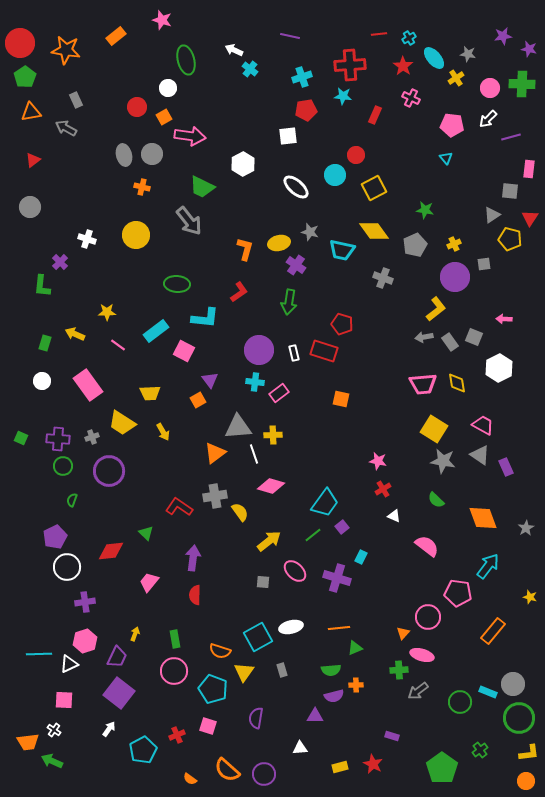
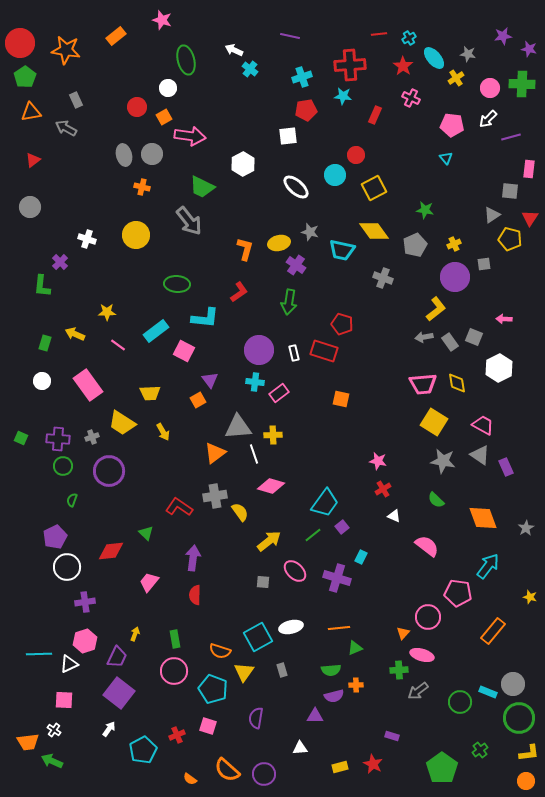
yellow square at (434, 429): moved 7 px up
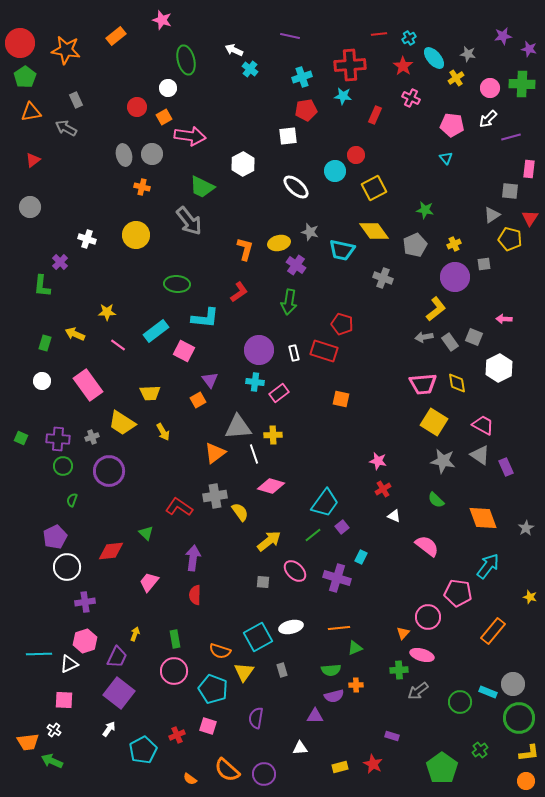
cyan circle at (335, 175): moved 4 px up
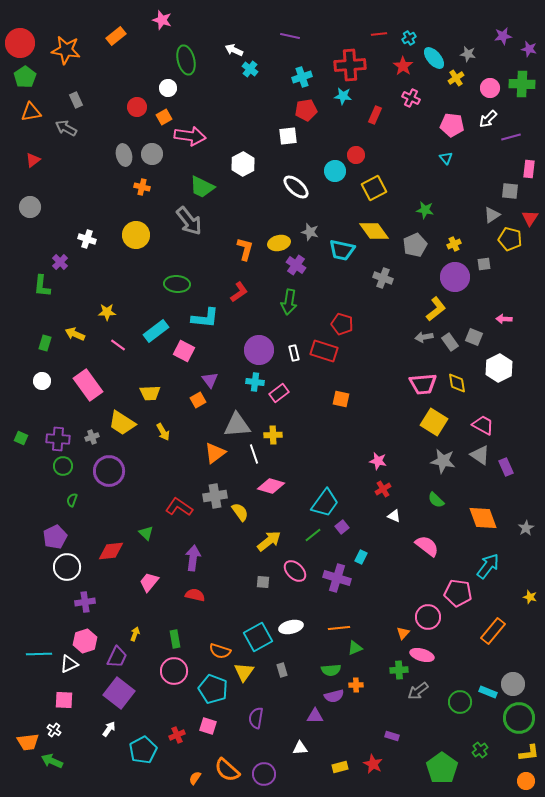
gray triangle at (238, 427): moved 1 px left, 2 px up
red semicircle at (195, 595): rotated 102 degrees clockwise
orange semicircle at (190, 779): moved 5 px right, 1 px up; rotated 88 degrees clockwise
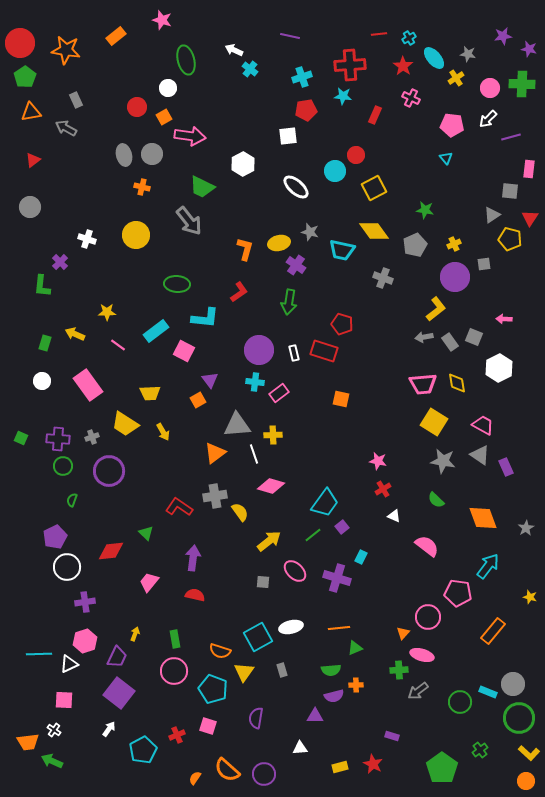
yellow trapezoid at (122, 423): moved 3 px right, 1 px down
yellow L-shape at (529, 753): rotated 50 degrees clockwise
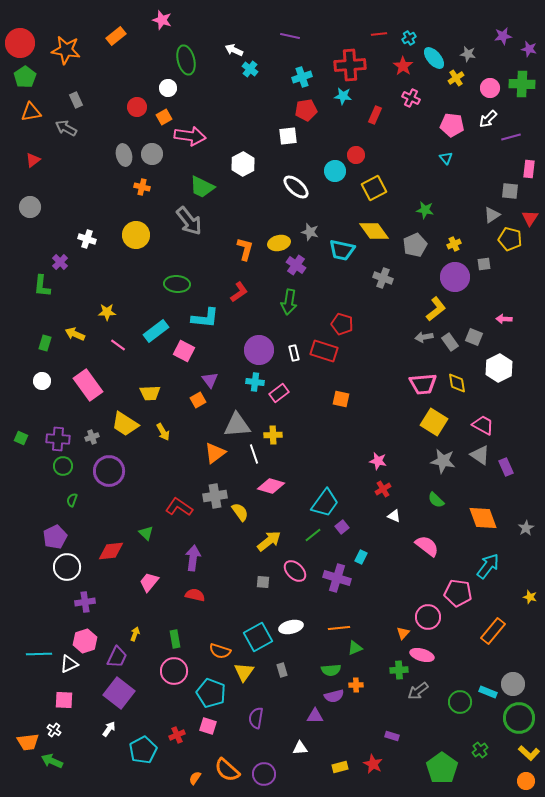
cyan pentagon at (213, 689): moved 2 px left, 4 px down
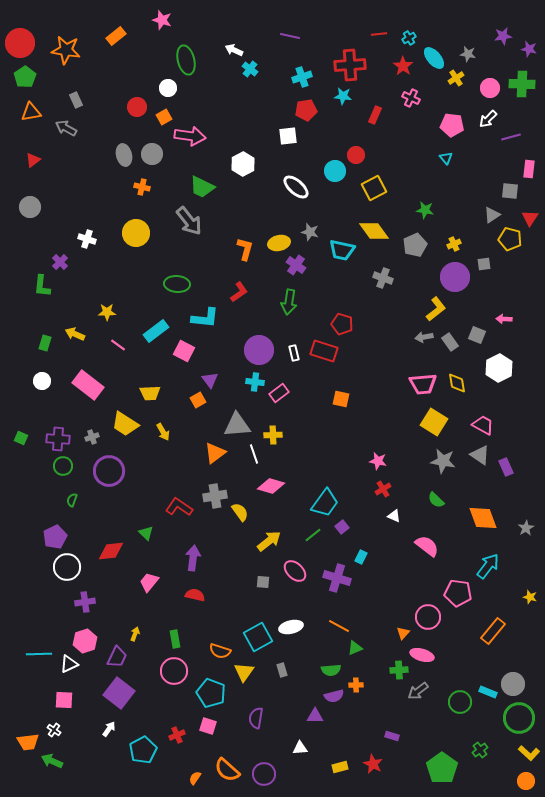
yellow circle at (136, 235): moved 2 px up
gray square at (474, 337): moved 3 px right, 2 px up
pink rectangle at (88, 385): rotated 16 degrees counterclockwise
orange line at (339, 628): moved 2 px up; rotated 35 degrees clockwise
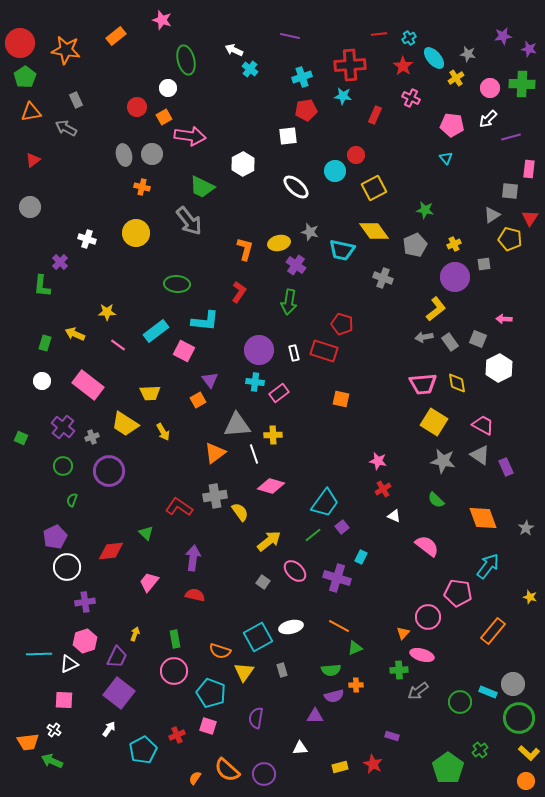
red L-shape at (239, 292): rotated 20 degrees counterclockwise
cyan L-shape at (205, 318): moved 3 px down
gray square at (477, 335): moved 1 px right, 4 px down
purple cross at (58, 439): moved 5 px right, 12 px up; rotated 35 degrees clockwise
gray square at (263, 582): rotated 32 degrees clockwise
green pentagon at (442, 768): moved 6 px right
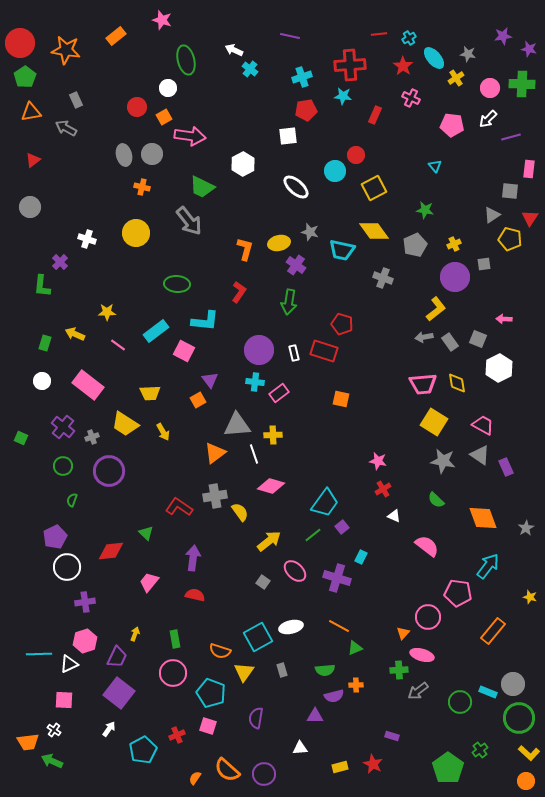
cyan triangle at (446, 158): moved 11 px left, 8 px down
green semicircle at (331, 670): moved 6 px left
pink circle at (174, 671): moved 1 px left, 2 px down
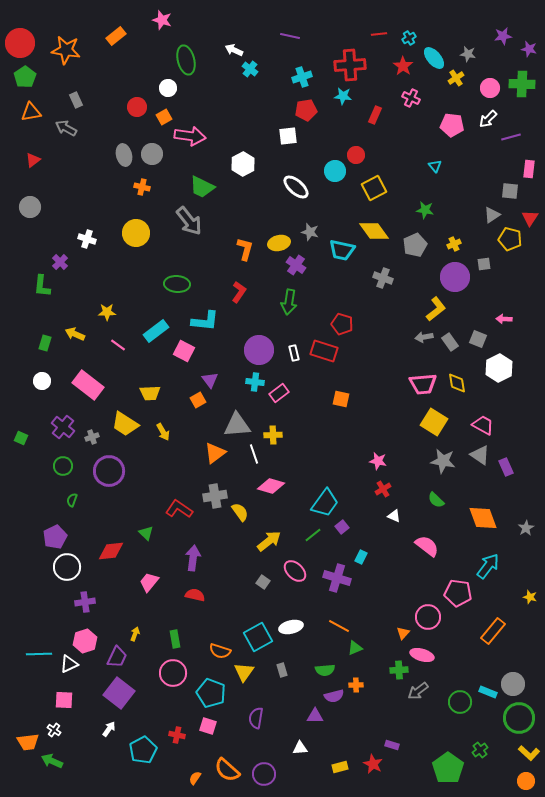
red L-shape at (179, 507): moved 2 px down
red cross at (177, 735): rotated 35 degrees clockwise
purple rectangle at (392, 736): moved 9 px down
